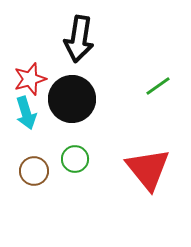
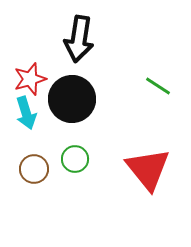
green line: rotated 68 degrees clockwise
brown circle: moved 2 px up
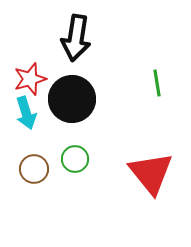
black arrow: moved 3 px left, 1 px up
green line: moved 1 px left, 3 px up; rotated 48 degrees clockwise
red triangle: moved 3 px right, 4 px down
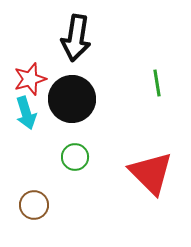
green circle: moved 2 px up
brown circle: moved 36 px down
red triangle: rotated 6 degrees counterclockwise
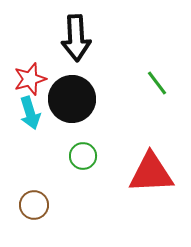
black arrow: rotated 12 degrees counterclockwise
green line: rotated 28 degrees counterclockwise
cyan arrow: moved 4 px right
green circle: moved 8 px right, 1 px up
red triangle: rotated 48 degrees counterclockwise
